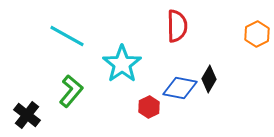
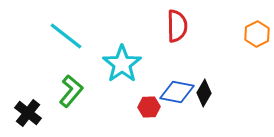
cyan line: moved 1 px left; rotated 9 degrees clockwise
black diamond: moved 5 px left, 14 px down
blue diamond: moved 3 px left, 4 px down
red hexagon: rotated 25 degrees clockwise
black cross: moved 1 px right, 2 px up
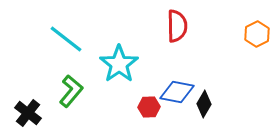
cyan line: moved 3 px down
cyan star: moved 3 px left
black diamond: moved 11 px down
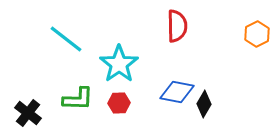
green L-shape: moved 7 px right, 8 px down; rotated 52 degrees clockwise
red hexagon: moved 30 px left, 4 px up
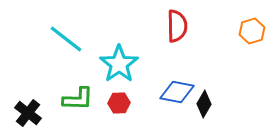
orange hexagon: moved 5 px left, 3 px up; rotated 10 degrees clockwise
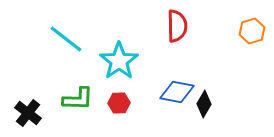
cyan star: moved 3 px up
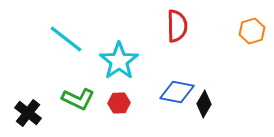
green L-shape: rotated 24 degrees clockwise
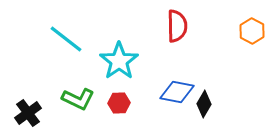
orange hexagon: rotated 15 degrees counterclockwise
black cross: rotated 16 degrees clockwise
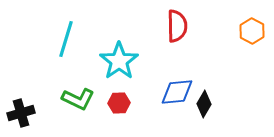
cyan line: rotated 69 degrees clockwise
blue diamond: rotated 16 degrees counterclockwise
black cross: moved 7 px left; rotated 20 degrees clockwise
